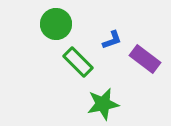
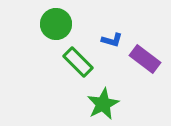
blue L-shape: rotated 35 degrees clockwise
green star: rotated 16 degrees counterclockwise
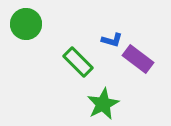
green circle: moved 30 px left
purple rectangle: moved 7 px left
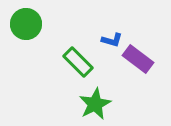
green star: moved 8 px left
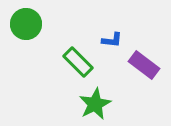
blue L-shape: rotated 10 degrees counterclockwise
purple rectangle: moved 6 px right, 6 px down
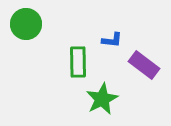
green rectangle: rotated 44 degrees clockwise
green star: moved 7 px right, 5 px up
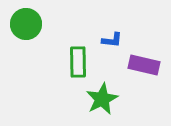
purple rectangle: rotated 24 degrees counterclockwise
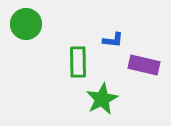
blue L-shape: moved 1 px right
